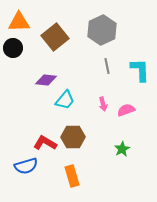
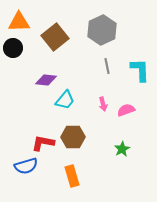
red L-shape: moved 2 px left; rotated 20 degrees counterclockwise
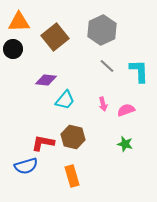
black circle: moved 1 px down
gray line: rotated 35 degrees counterclockwise
cyan L-shape: moved 1 px left, 1 px down
brown hexagon: rotated 15 degrees clockwise
green star: moved 3 px right, 5 px up; rotated 28 degrees counterclockwise
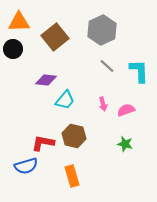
brown hexagon: moved 1 px right, 1 px up
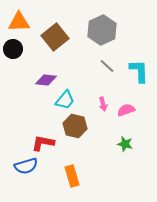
brown hexagon: moved 1 px right, 10 px up
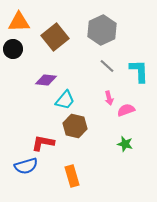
pink arrow: moved 6 px right, 6 px up
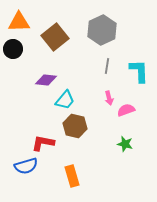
gray line: rotated 56 degrees clockwise
